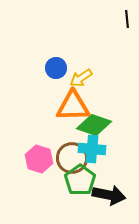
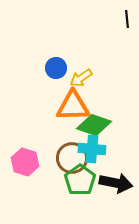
pink hexagon: moved 14 px left, 3 px down
black arrow: moved 7 px right, 12 px up
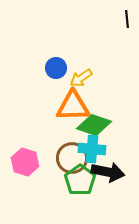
black arrow: moved 8 px left, 11 px up
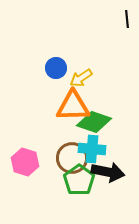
green diamond: moved 3 px up
green pentagon: moved 1 px left
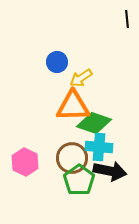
blue circle: moved 1 px right, 6 px up
green diamond: moved 1 px down
cyan cross: moved 7 px right, 2 px up
pink hexagon: rotated 8 degrees clockwise
black arrow: moved 2 px right, 1 px up
